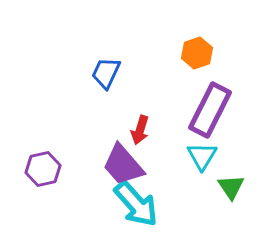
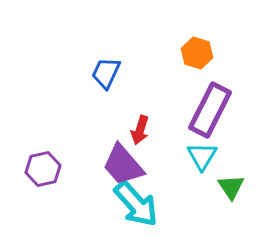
orange hexagon: rotated 24 degrees counterclockwise
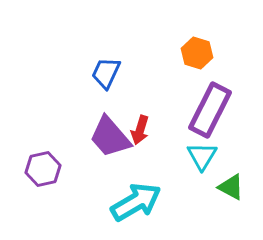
purple trapezoid: moved 13 px left, 28 px up
green triangle: rotated 28 degrees counterclockwise
cyan arrow: moved 2 px up; rotated 78 degrees counterclockwise
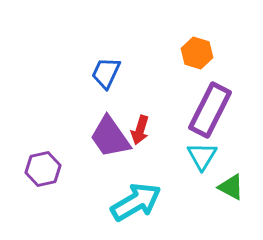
purple trapezoid: rotated 6 degrees clockwise
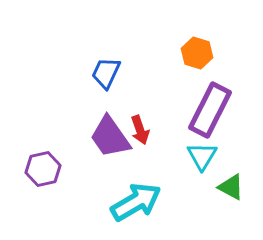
red arrow: rotated 36 degrees counterclockwise
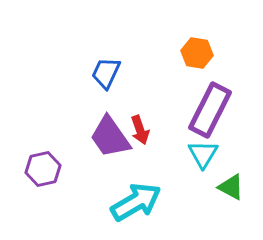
orange hexagon: rotated 8 degrees counterclockwise
cyan triangle: moved 1 px right, 2 px up
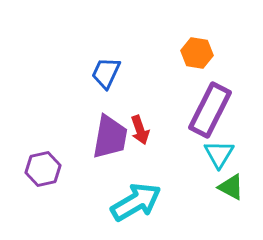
purple trapezoid: rotated 135 degrees counterclockwise
cyan triangle: moved 16 px right
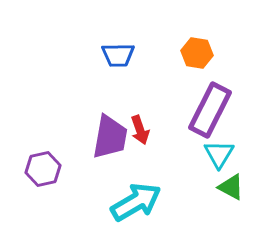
blue trapezoid: moved 12 px right, 18 px up; rotated 116 degrees counterclockwise
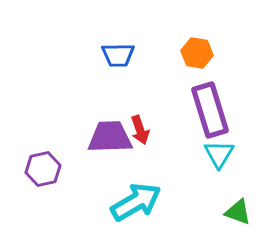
purple rectangle: rotated 44 degrees counterclockwise
purple trapezoid: rotated 102 degrees counterclockwise
green triangle: moved 7 px right, 25 px down; rotated 8 degrees counterclockwise
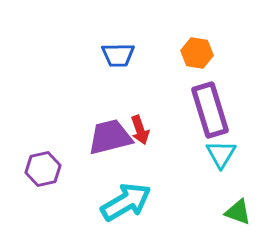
purple trapezoid: rotated 12 degrees counterclockwise
cyan triangle: moved 2 px right
cyan arrow: moved 10 px left
